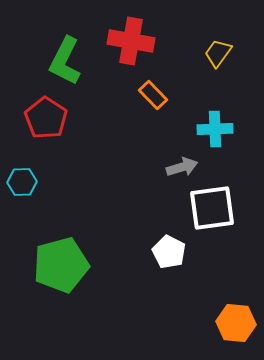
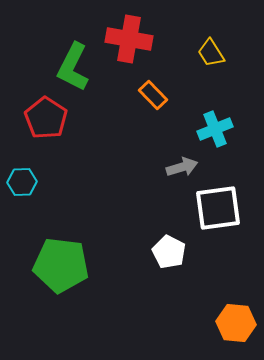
red cross: moved 2 px left, 2 px up
yellow trapezoid: moved 7 px left; rotated 68 degrees counterclockwise
green L-shape: moved 8 px right, 6 px down
cyan cross: rotated 20 degrees counterclockwise
white square: moved 6 px right
green pentagon: rotated 22 degrees clockwise
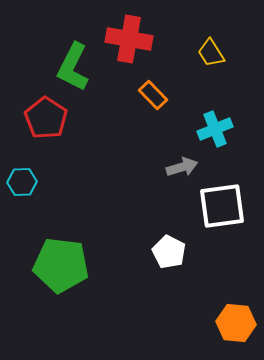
white square: moved 4 px right, 2 px up
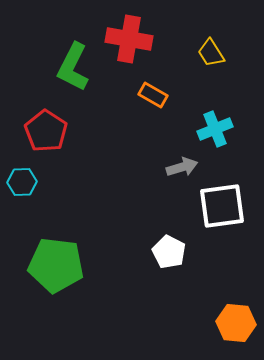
orange rectangle: rotated 16 degrees counterclockwise
red pentagon: moved 13 px down
green pentagon: moved 5 px left
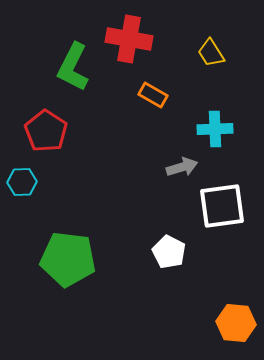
cyan cross: rotated 20 degrees clockwise
green pentagon: moved 12 px right, 6 px up
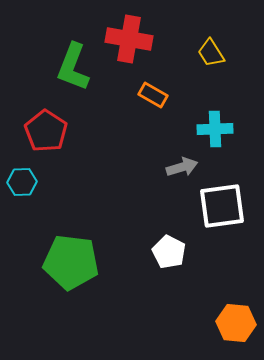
green L-shape: rotated 6 degrees counterclockwise
green pentagon: moved 3 px right, 3 px down
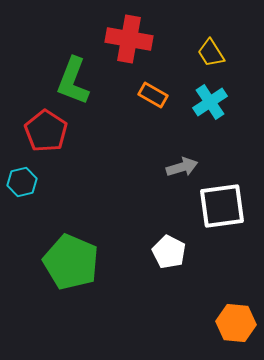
green L-shape: moved 14 px down
cyan cross: moved 5 px left, 27 px up; rotated 32 degrees counterclockwise
cyan hexagon: rotated 12 degrees counterclockwise
green pentagon: rotated 16 degrees clockwise
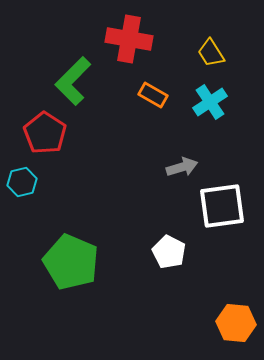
green L-shape: rotated 24 degrees clockwise
red pentagon: moved 1 px left, 2 px down
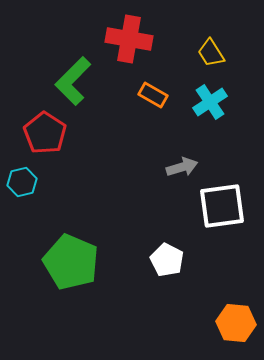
white pentagon: moved 2 px left, 8 px down
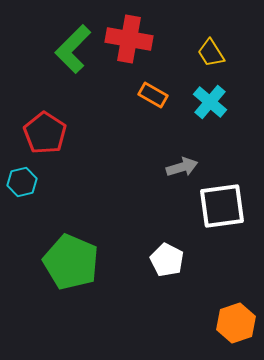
green L-shape: moved 32 px up
cyan cross: rotated 16 degrees counterclockwise
orange hexagon: rotated 24 degrees counterclockwise
